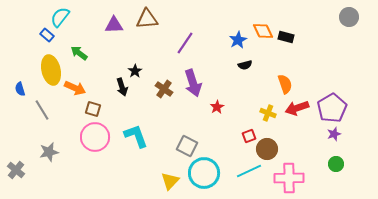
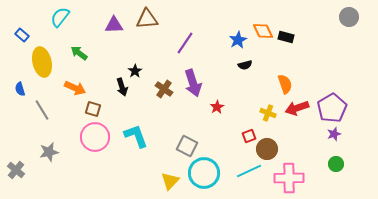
blue rectangle: moved 25 px left
yellow ellipse: moved 9 px left, 8 px up
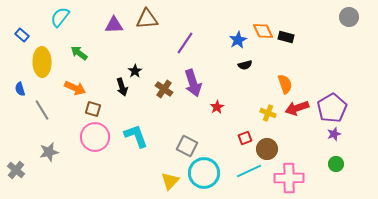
yellow ellipse: rotated 12 degrees clockwise
red square: moved 4 px left, 2 px down
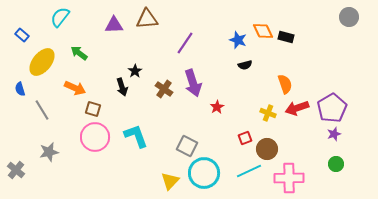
blue star: rotated 24 degrees counterclockwise
yellow ellipse: rotated 40 degrees clockwise
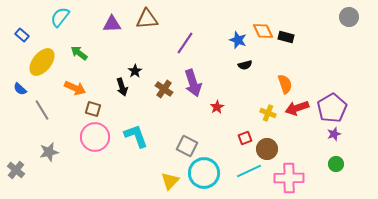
purple triangle: moved 2 px left, 1 px up
blue semicircle: rotated 32 degrees counterclockwise
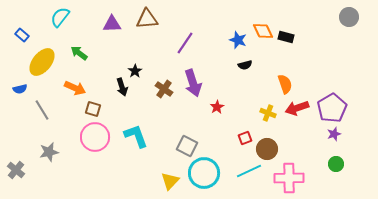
blue semicircle: rotated 56 degrees counterclockwise
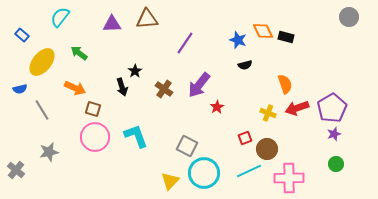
purple arrow: moved 6 px right, 2 px down; rotated 56 degrees clockwise
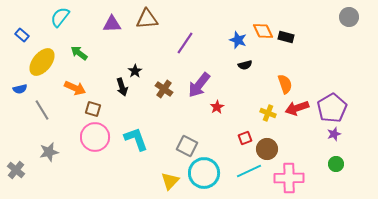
cyan L-shape: moved 3 px down
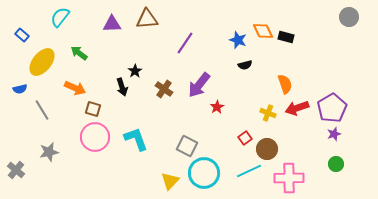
red square: rotated 16 degrees counterclockwise
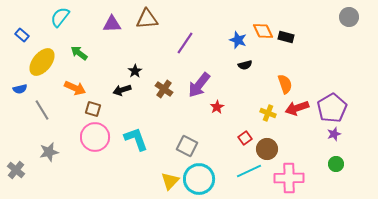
black arrow: moved 3 px down; rotated 90 degrees clockwise
cyan circle: moved 5 px left, 6 px down
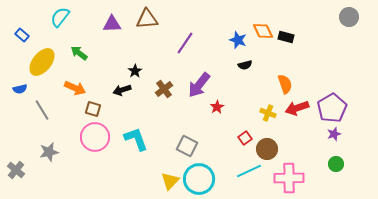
brown cross: rotated 18 degrees clockwise
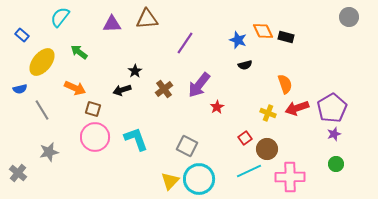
green arrow: moved 1 px up
gray cross: moved 2 px right, 3 px down
pink cross: moved 1 px right, 1 px up
